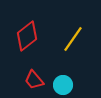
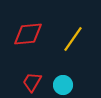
red diamond: moved 1 px right, 2 px up; rotated 32 degrees clockwise
red trapezoid: moved 2 px left, 2 px down; rotated 70 degrees clockwise
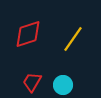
red diamond: rotated 12 degrees counterclockwise
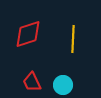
yellow line: rotated 32 degrees counterclockwise
red trapezoid: rotated 55 degrees counterclockwise
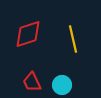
yellow line: rotated 16 degrees counterclockwise
cyan circle: moved 1 px left
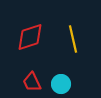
red diamond: moved 2 px right, 3 px down
cyan circle: moved 1 px left, 1 px up
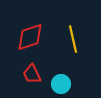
red trapezoid: moved 8 px up
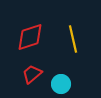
red trapezoid: rotated 75 degrees clockwise
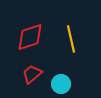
yellow line: moved 2 px left
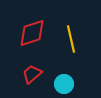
red diamond: moved 2 px right, 4 px up
cyan circle: moved 3 px right
